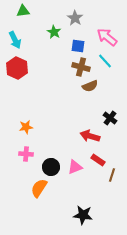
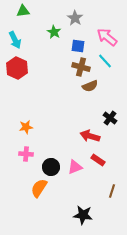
brown line: moved 16 px down
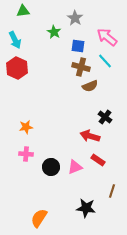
black cross: moved 5 px left, 1 px up
orange semicircle: moved 30 px down
black star: moved 3 px right, 7 px up
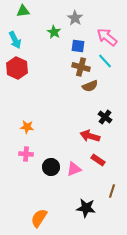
orange star: moved 1 px right; rotated 16 degrees clockwise
pink triangle: moved 1 px left, 2 px down
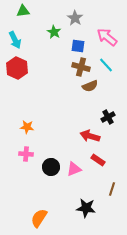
cyan line: moved 1 px right, 4 px down
black cross: moved 3 px right; rotated 24 degrees clockwise
brown line: moved 2 px up
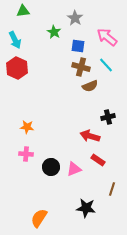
black cross: rotated 16 degrees clockwise
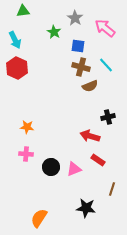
pink arrow: moved 2 px left, 9 px up
